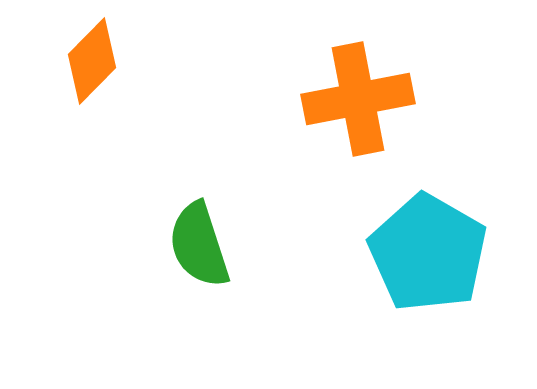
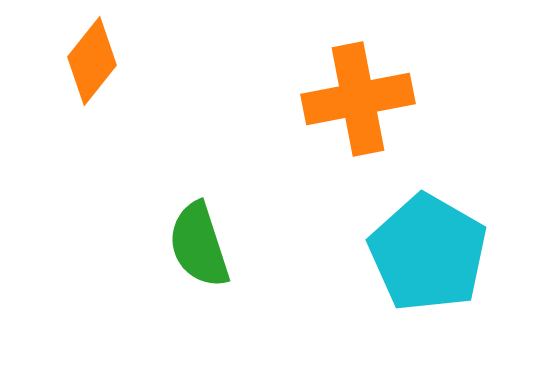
orange diamond: rotated 6 degrees counterclockwise
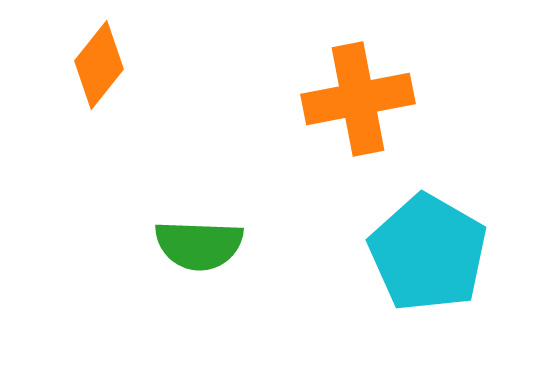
orange diamond: moved 7 px right, 4 px down
green semicircle: rotated 70 degrees counterclockwise
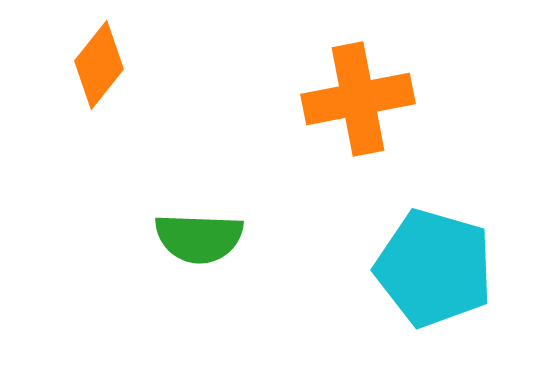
green semicircle: moved 7 px up
cyan pentagon: moved 6 px right, 15 px down; rotated 14 degrees counterclockwise
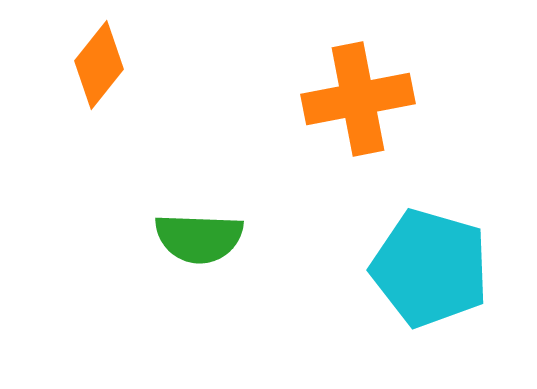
cyan pentagon: moved 4 px left
